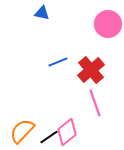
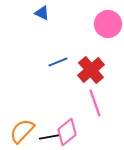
blue triangle: rotated 14 degrees clockwise
black line: rotated 24 degrees clockwise
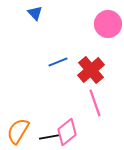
blue triangle: moved 7 px left; rotated 21 degrees clockwise
orange semicircle: moved 4 px left; rotated 12 degrees counterclockwise
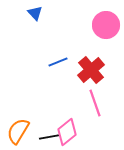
pink circle: moved 2 px left, 1 px down
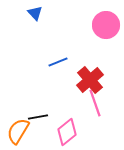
red cross: moved 1 px left, 10 px down
black line: moved 11 px left, 20 px up
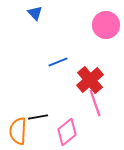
orange semicircle: rotated 28 degrees counterclockwise
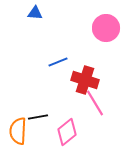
blue triangle: rotated 42 degrees counterclockwise
pink circle: moved 3 px down
red cross: moved 5 px left; rotated 32 degrees counterclockwise
pink line: rotated 12 degrees counterclockwise
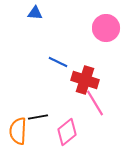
blue line: rotated 48 degrees clockwise
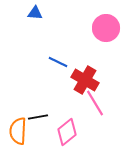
red cross: rotated 12 degrees clockwise
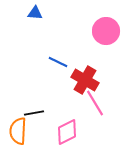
pink circle: moved 3 px down
black line: moved 4 px left, 4 px up
pink diamond: rotated 12 degrees clockwise
